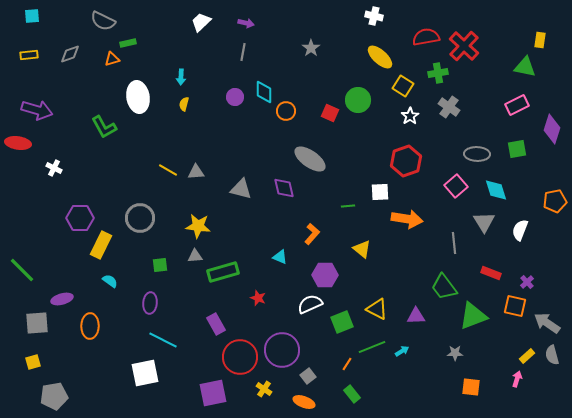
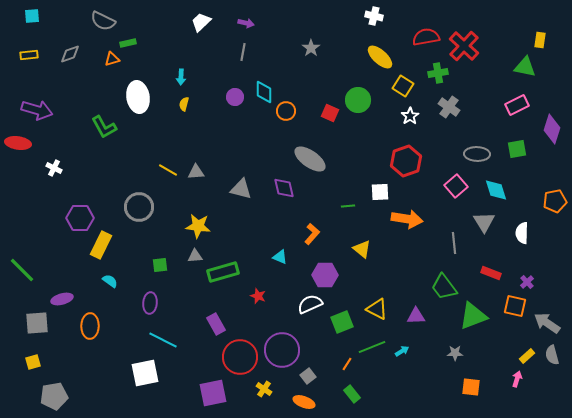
gray circle at (140, 218): moved 1 px left, 11 px up
white semicircle at (520, 230): moved 2 px right, 3 px down; rotated 20 degrees counterclockwise
red star at (258, 298): moved 2 px up
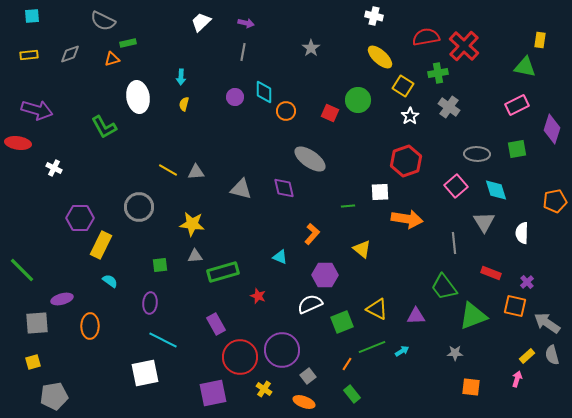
yellow star at (198, 226): moved 6 px left, 2 px up
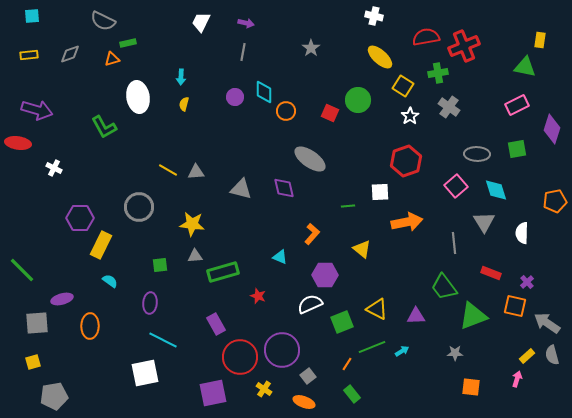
white trapezoid at (201, 22): rotated 20 degrees counterclockwise
red cross at (464, 46): rotated 24 degrees clockwise
orange arrow at (407, 219): moved 3 px down; rotated 20 degrees counterclockwise
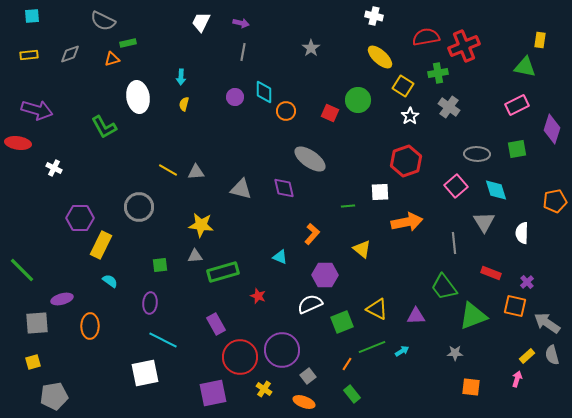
purple arrow at (246, 23): moved 5 px left
yellow star at (192, 224): moved 9 px right, 1 px down
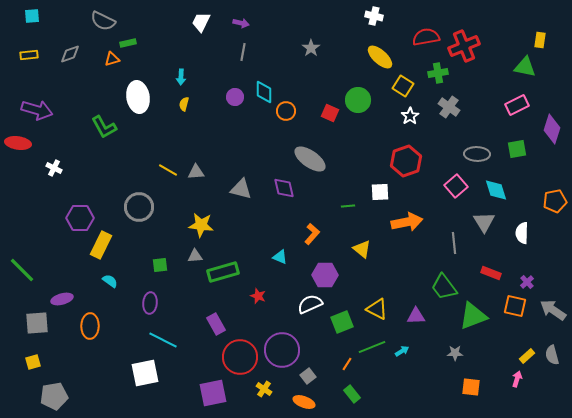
gray arrow at (547, 323): moved 6 px right, 13 px up
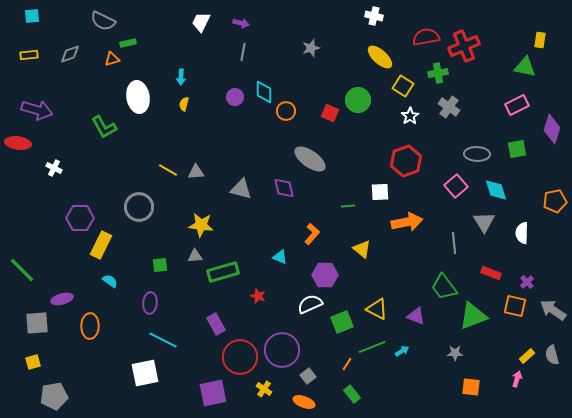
gray star at (311, 48): rotated 18 degrees clockwise
purple triangle at (416, 316): rotated 24 degrees clockwise
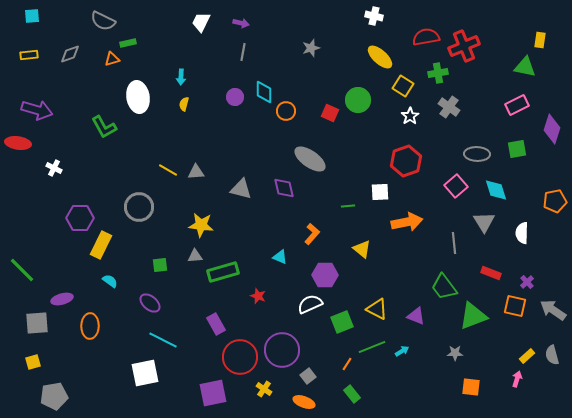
purple ellipse at (150, 303): rotated 55 degrees counterclockwise
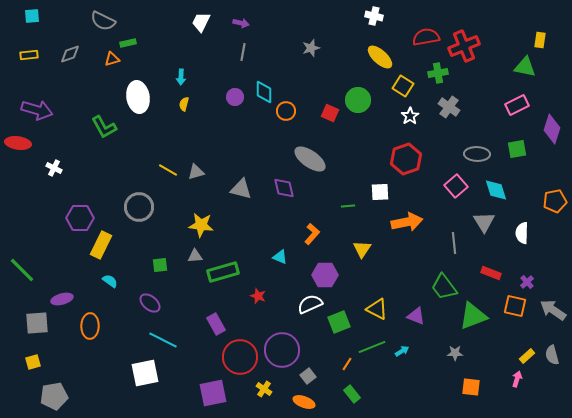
red hexagon at (406, 161): moved 2 px up
gray triangle at (196, 172): rotated 12 degrees counterclockwise
yellow triangle at (362, 249): rotated 24 degrees clockwise
green square at (342, 322): moved 3 px left
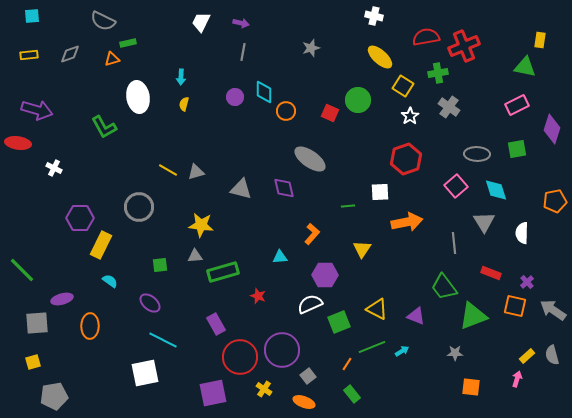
cyan triangle at (280, 257): rotated 28 degrees counterclockwise
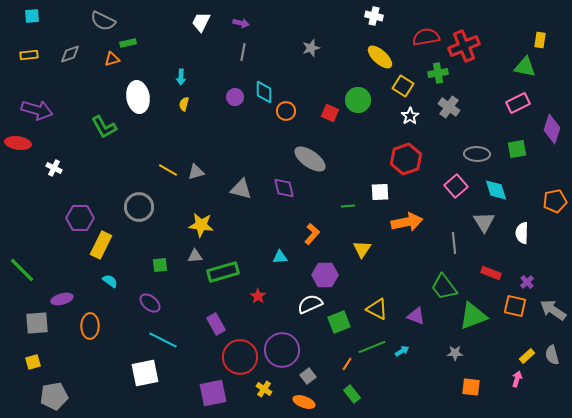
pink rectangle at (517, 105): moved 1 px right, 2 px up
red star at (258, 296): rotated 14 degrees clockwise
